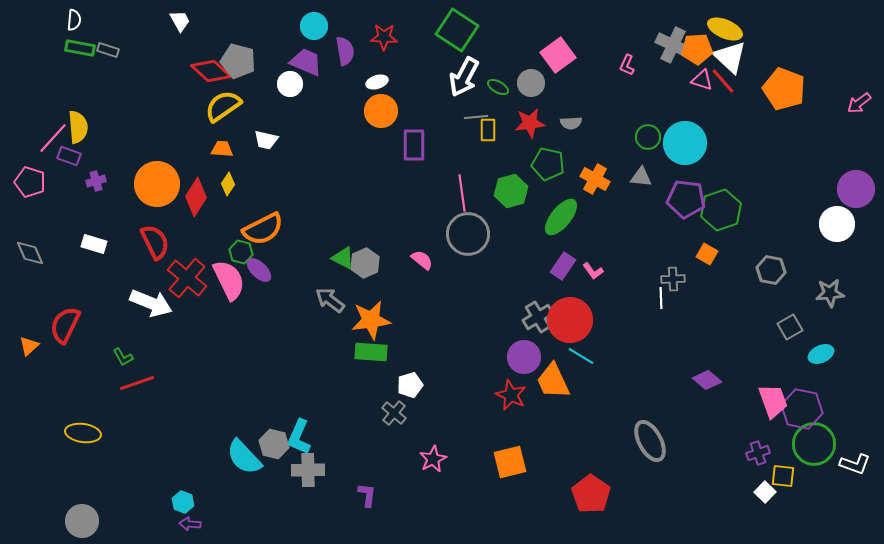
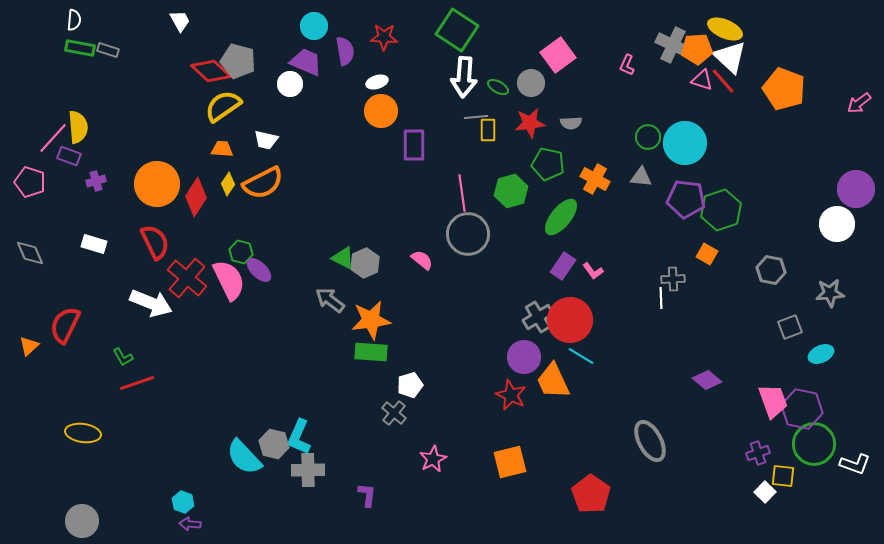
white arrow at (464, 77): rotated 24 degrees counterclockwise
orange semicircle at (263, 229): moved 46 px up
gray square at (790, 327): rotated 10 degrees clockwise
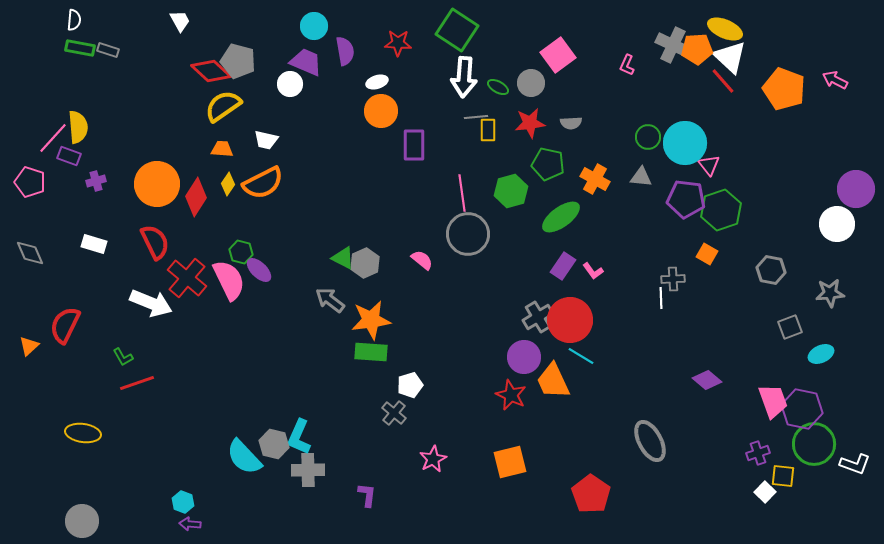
red star at (384, 37): moved 14 px right, 6 px down
pink triangle at (702, 80): moved 7 px right, 85 px down; rotated 35 degrees clockwise
pink arrow at (859, 103): moved 24 px left, 23 px up; rotated 65 degrees clockwise
green ellipse at (561, 217): rotated 15 degrees clockwise
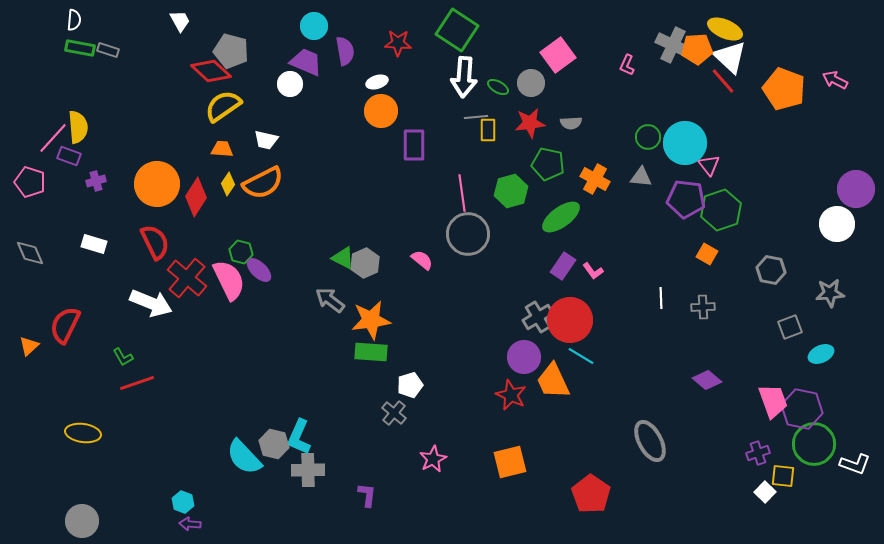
gray pentagon at (238, 61): moved 7 px left, 10 px up
gray cross at (673, 279): moved 30 px right, 28 px down
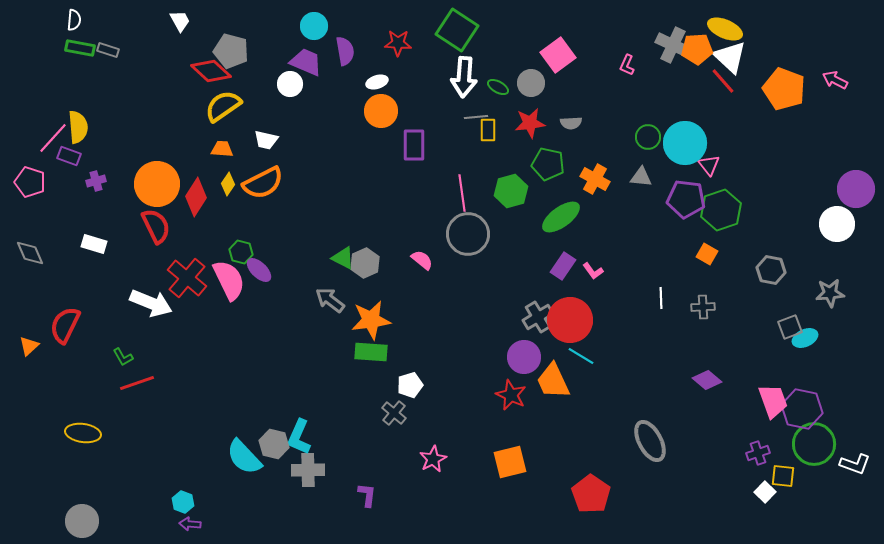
red semicircle at (155, 242): moved 1 px right, 16 px up
cyan ellipse at (821, 354): moved 16 px left, 16 px up
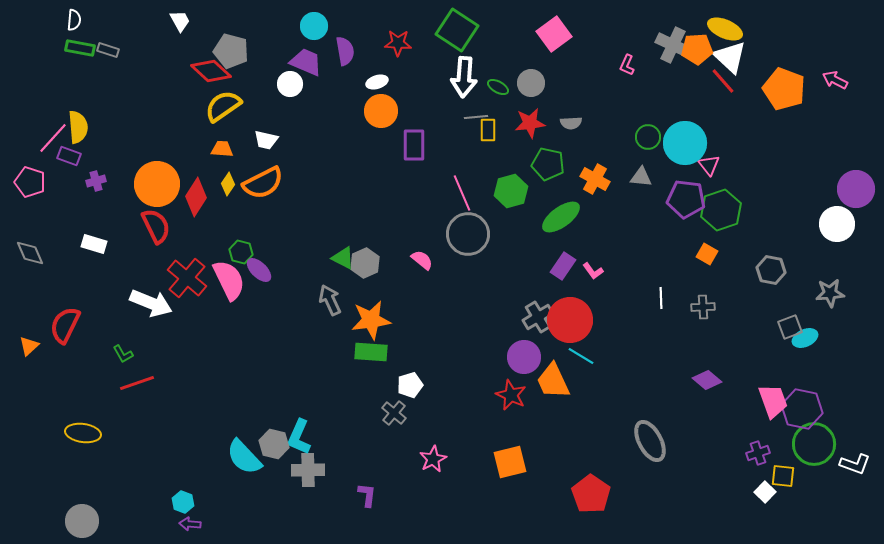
pink square at (558, 55): moved 4 px left, 21 px up
pink line at (462, 193): rotated 15 degrees counterclockwise
gray arrow at (330, 300): rotated 28 degrees clockwise
green L-shape at (123, 357): moved 3 px up
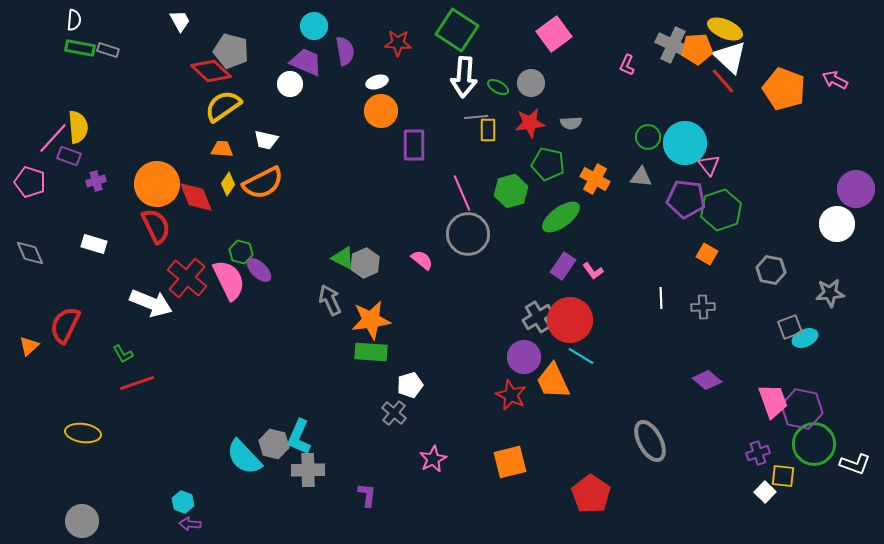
red diamond at (196, 197): rotated 54 degrees counterclockwise
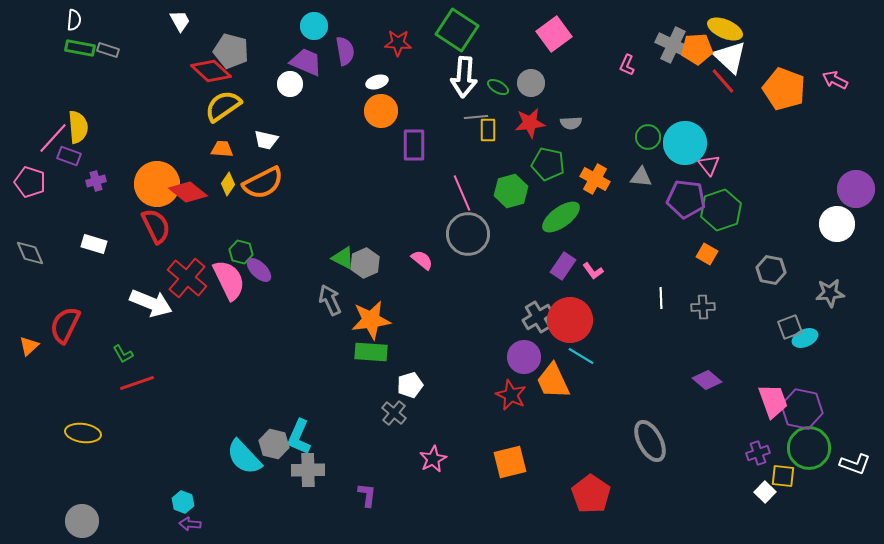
red diamond at (196, 197): moved 8 px left, 5 px up; rotated 30 degrees counterclockwise
green circle at (814, 444): moved 5 px left, 4 px down
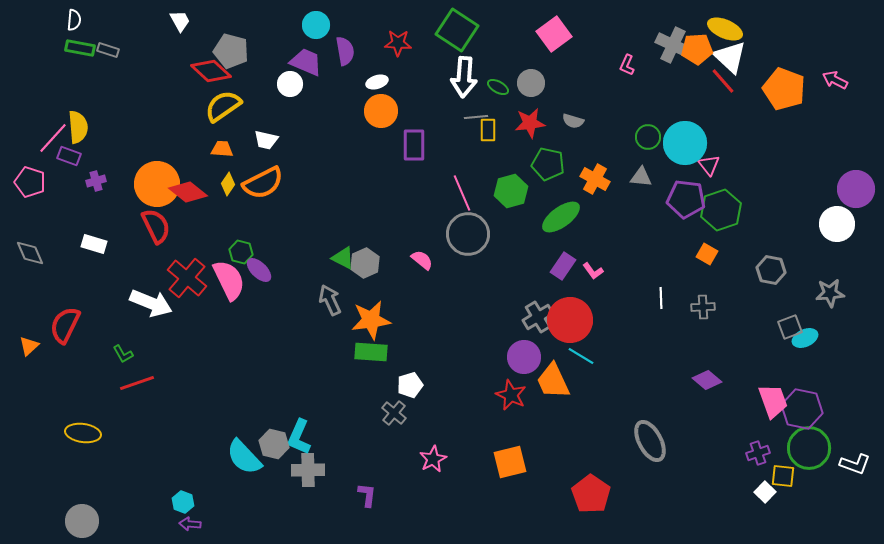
cyan circle at (314, 26): moved 2 px right, 1 px up
gray semicircle at (571, 123): moved 2 px right, 2 px up; rotated 20 degrees clockwise
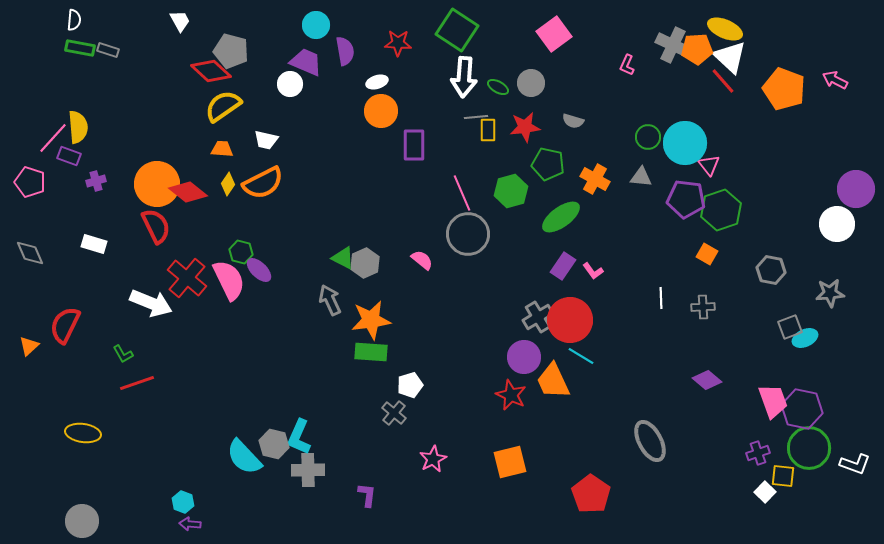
red star at (530, 123): moved 5 px left, 4 px down
